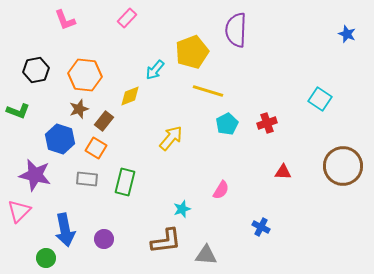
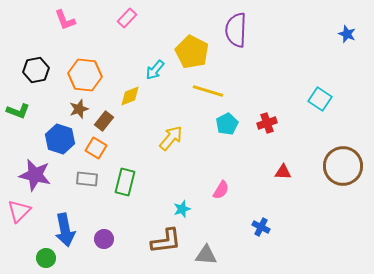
yellow pentagon: rotated 24 degrees counterclockwise
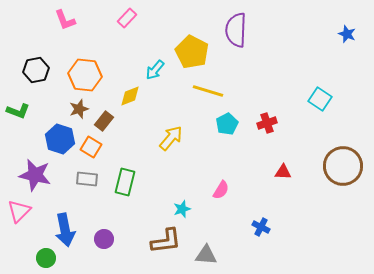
orange square: moved 5 px left, 1 px up
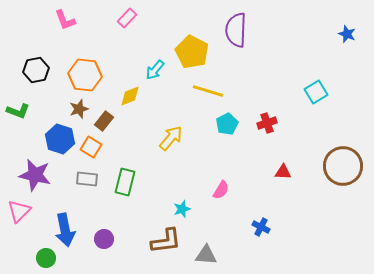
cyan square: moved 4 px left, 7 px up; rotated 25 degrees clockwise
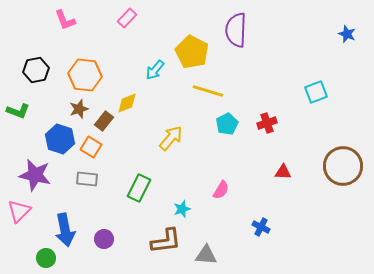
cyan square: rotated 10 degrees clockwise
yellow diamond: moved 3 px left, 7 px down
green rectangle: moved 14 px right, 6 px down; rotated 12 degrees clockwise
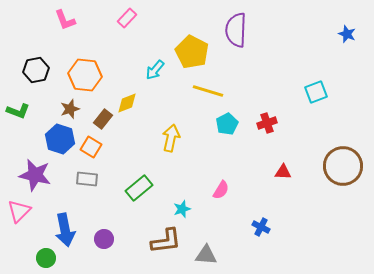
brown star: moved 9 px left
brown rectangle: moved 1 px left, 2 px up
yellow arrow: rotated 28 degrees counterclockwise
green rectangle: rotated 24 degrees clockwise
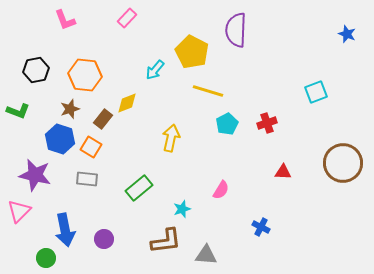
brown circle: moved 3 px up
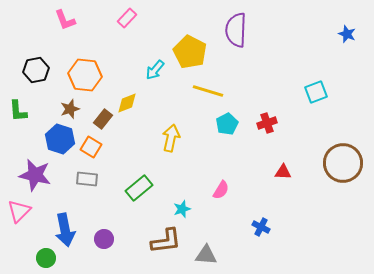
yellow pentagon: moved 2 px left
green L-shape: rotated 65 degrees clockwise
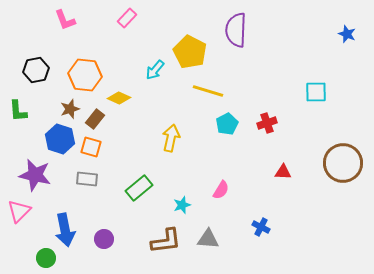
cyan square: rotated 20 degrees clockwise
yellow diamond: moved 8 px left, 5 px up; rotated 45 degrees clockwise
brown rectangle: moved 8 px left
orange square: rotated 15 degrees counterclockwise
cyan star: moved 4 px up
gray triangle: moved 2 px right, 16 px up
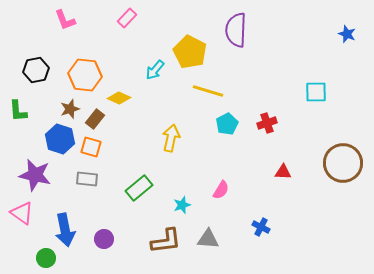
pink triangle: moved 3 px right, 2 px down; rotated 40 degrees counterclockwise
